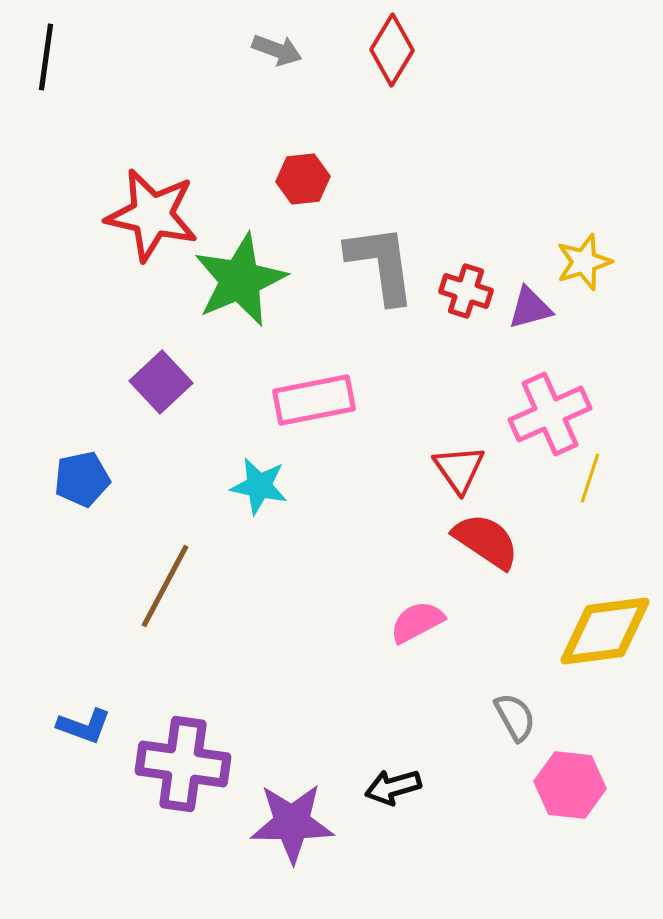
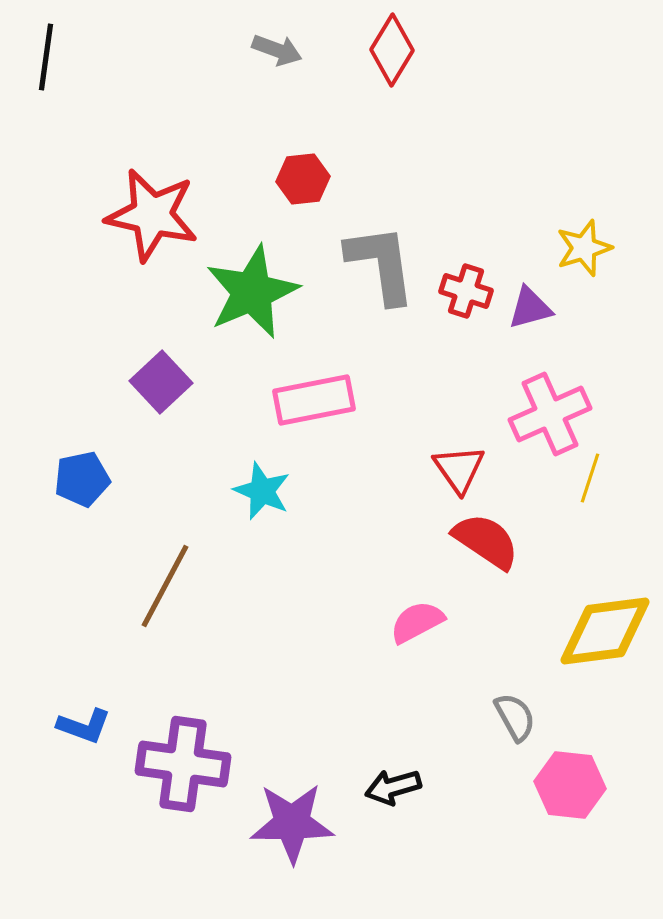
yellow star: moved 14 px up
green star: moved 12 px right, 12 px down
cyan star: moved 3 px right, 5 px down; rotated 12 degrees clockwise
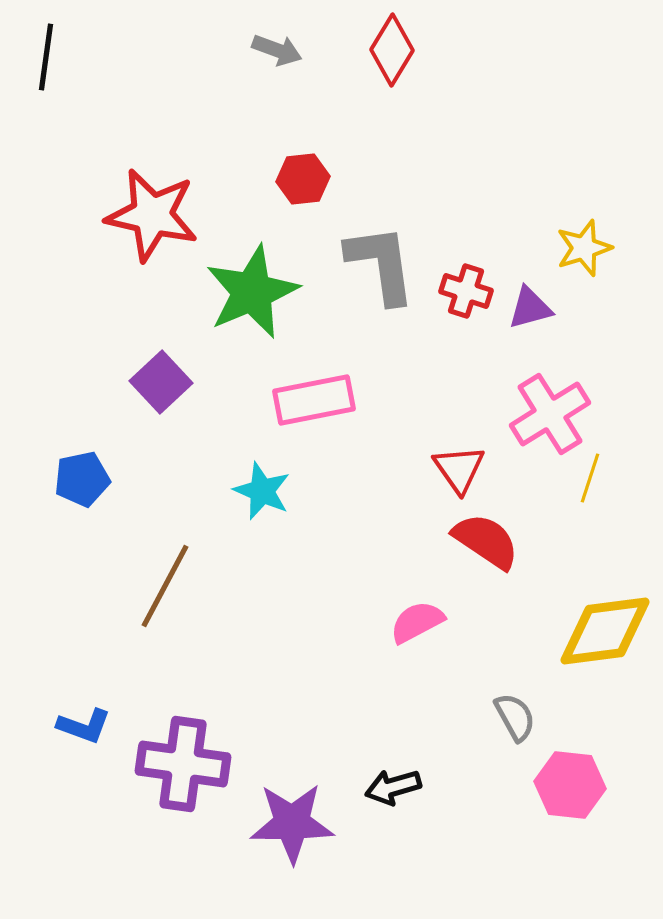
pink cross: rotated 8 degrees counterclockwise
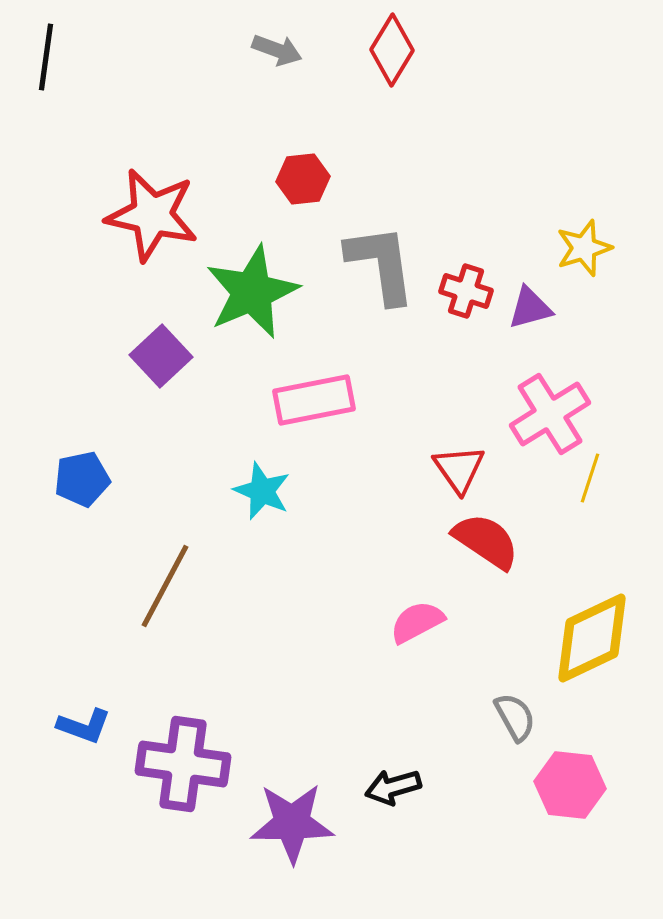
purple square: moved 26 px up
yellow diamond: moved 13 px left, 7 px down; rotated 18 degrees counterclockwise
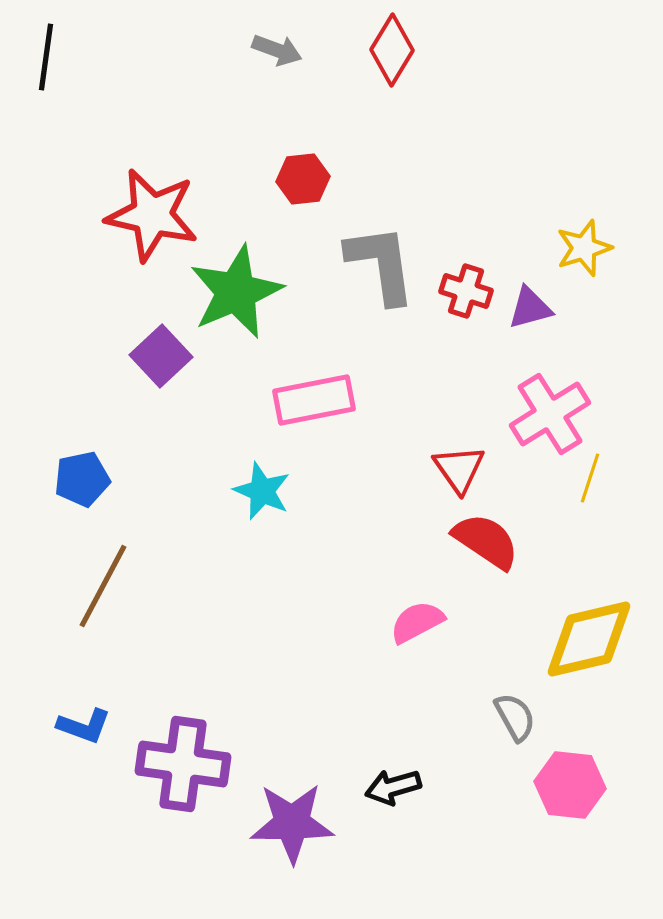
green star: moved 16 px left
brown line: moved 62 px left
yellow diamond: moved 3 px left, 1 px down; rotated 12 degrees clockwise
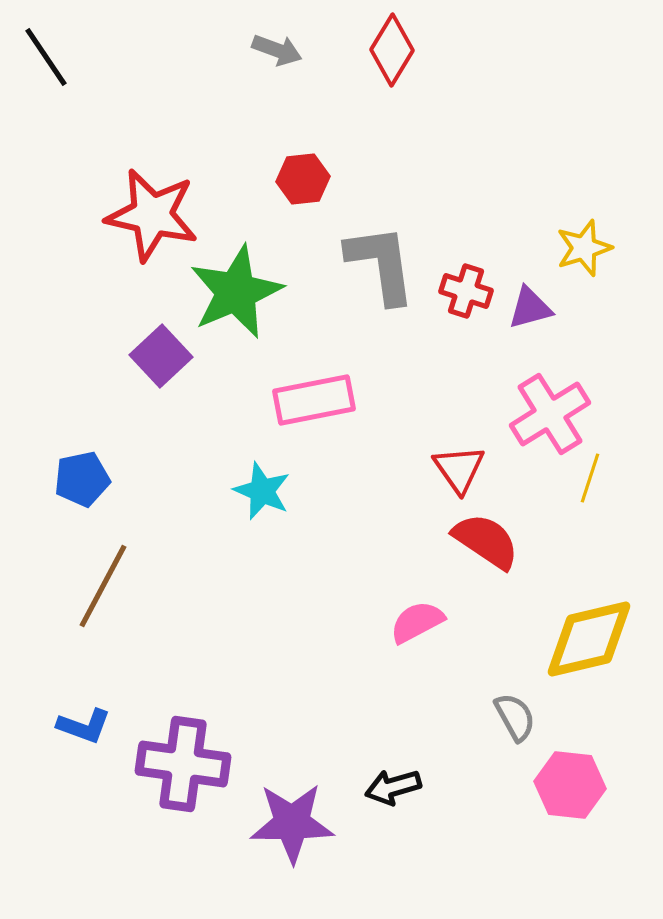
black line: rotated 42 degrees counterclockwise
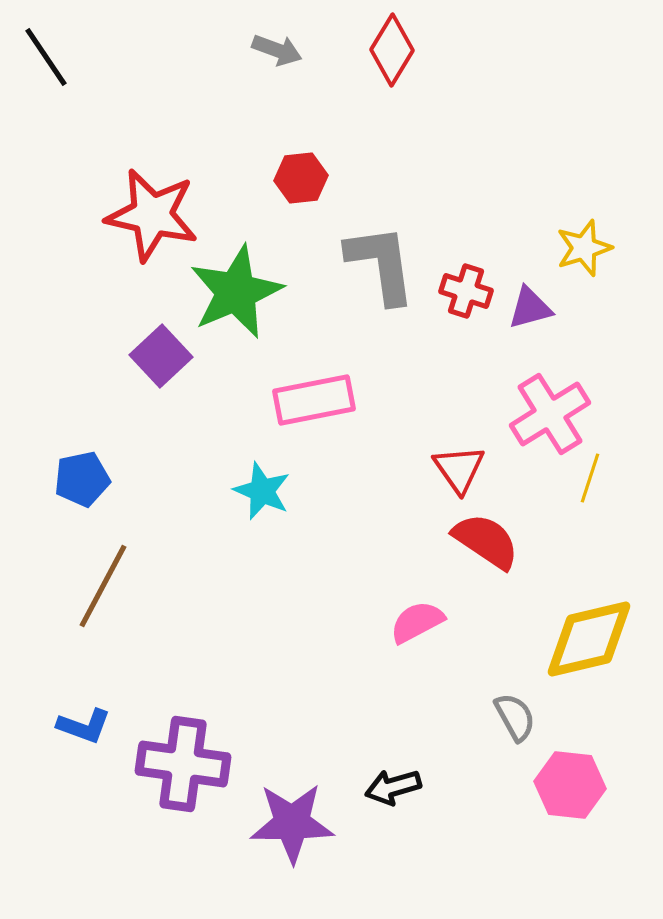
red hexagon: moved 2 px left, 1 px up
